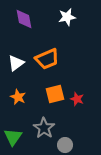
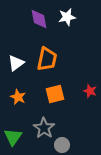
purple diamond: moved 15 px right
orange trapezoid: rotated 55 degrees counterclockwise
red star: moved 13 px right, 8 px up
gray circle: moved 3 px left
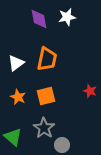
orange square: moved 9 px left, 2 px down
green triangle: rotated 24 degrees counterclockwise
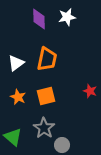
purple diamond: rotated 10 degrees clockwise
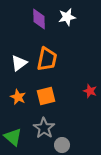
white triangle: moved 3 px right
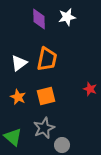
red star: moved 2 px up
gray star: rotated 15 degrees clockwise
